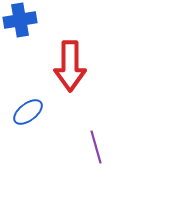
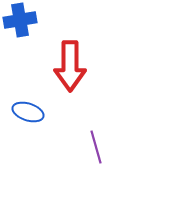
blue ellipse: rotated 56 degrees clockwise
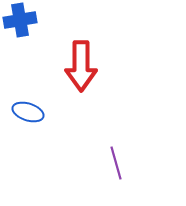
red arrow: moved 11 px right
purple line: moved 20 px right, 16 px down
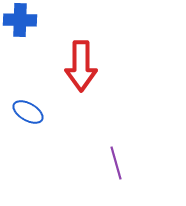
blue cross: rotated 12 degrees clockwise
blue ellipse: rotated 12 degrees clockwise
